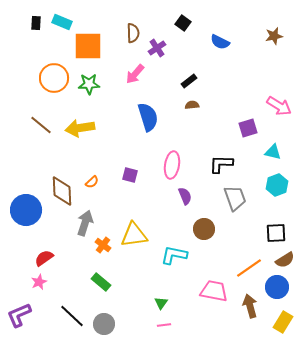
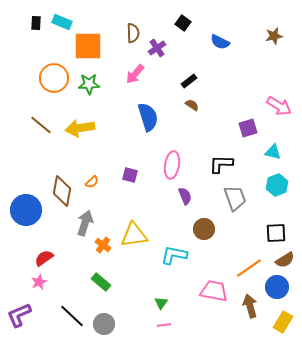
brown semicircle at (192, 105): rotated 40 degrees clockwise
brown diamond at (62, 191): rotated 12 degrees clockwise
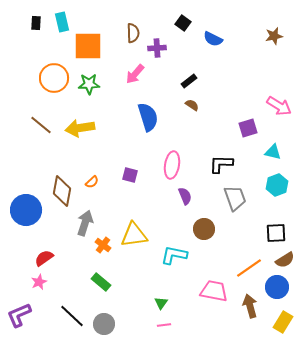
cyan rectangle at (62, 22): rotated 54 degrees clockwise
blue semicircle at (220, 42): moved 7 px left, 3 px up
purple cross at (157, 48): rotated 30 degrees clockwise
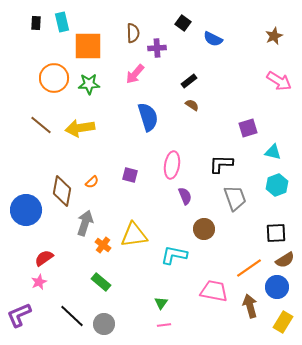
brown star at (274, 36): rotated 12 degrees counterclockwise
pink arrow at (279, 106): moved 25 px up
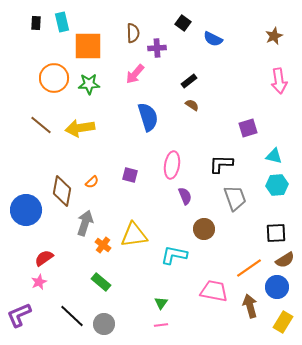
pink arrow at (279, 81): rotated 50 degrees clockwise
cyan triangle at (273, 152): moved 1 px right, 4 px down
cyan hexagon at (277, 185): rotated 15 degrees clockwise
pink line at (164, 325): moved 3 px left
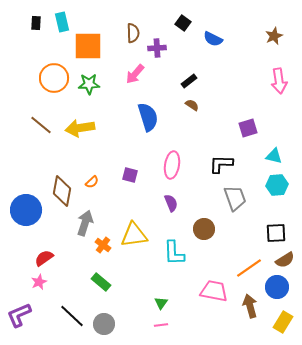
purple semicircle at (185, 196): moved 14 px left, 7 px down
cyan L-shape at (174, 255): moved 2 px up; rotated 104 degrees counterclockwise
